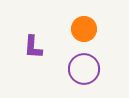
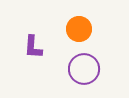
orange circle: moved 5 px left
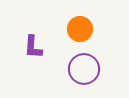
orange circle: moved 1 px right
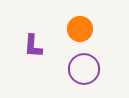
purple L-shape: moved 1 px up
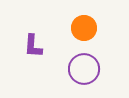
orange circle: moved 4 px right, 1 px up
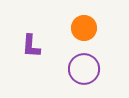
purple L-shape: moved 2 px left
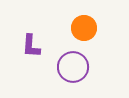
purple circle: moved 11 px left, 2 px up
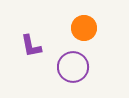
purple L-shape: rotated 15 degrees counterclockwise
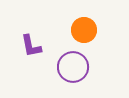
orange circle: moved 2 px down
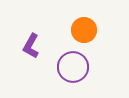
purple L-shape: rotated 40 degrees clockwise
